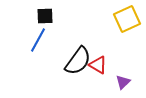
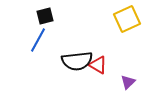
black square: rotated 12 degrees counterclockwise
black semicircle: moved 1 px left; rotated 48 degrees clockwise
purple triangle: moved 5 px right
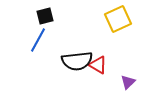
yellow square: moved 9 px left
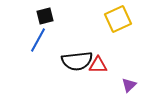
red triangle: rotated 30 degrees counterclockwise
purple triangle: moved 1 px right, 3 px down
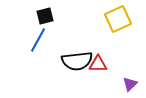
red triangle: moved 1 px up
purple triangle: moved 1 px right, 1 px up
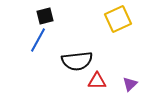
red triangle: moved 1 px left, 17 px down
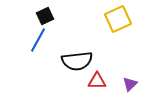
black square: rotated 12 degrees counterclockwise
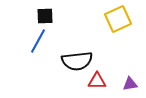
black square: rotated 24 degrees clockwise
blue line: moved 1 px down
purple triangle: rotated 35 degrees clockwise
